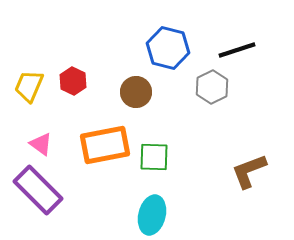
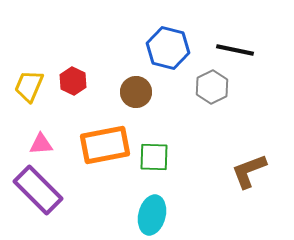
black line: moved 2 px left; rotated 30 degrees clockwise
pink triangle: rotated 40 degrees counterclockwise
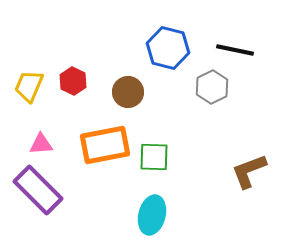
brown circle: moved 8 px left
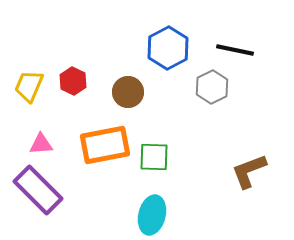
blue hexagon: rotated 18 degrees clockwise
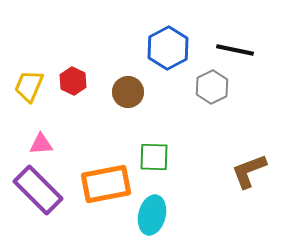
orange rectangle: moved 1 px right, 39 px down
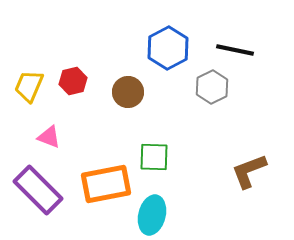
red hexagon: rotated 20 degrees clockwise
pink triangle: moved 8 px right, 7 px up; rotated 25 degrees clockwise
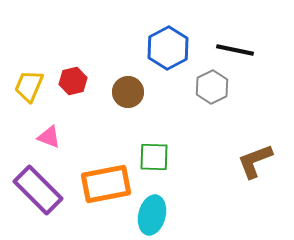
brown L-shape: moved 6 px right, 10 px up
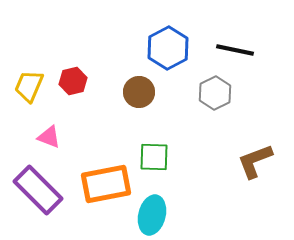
gray hexagon: moved 3 px right, 6 px down
brown circle: moved 11 px right
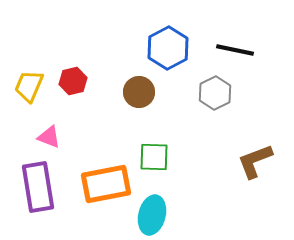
purple rectangle: moved 3 px up; rotated 36 degrees clockwise
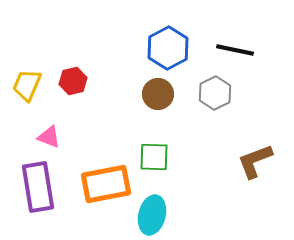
yellow trapezoid: moved 2 px left, 1 px up
brown circle: moved 19 px right, 2 px down
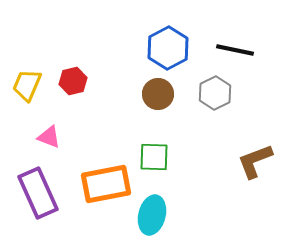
purple rectangle: moved 6 px down; rotated 15 degrees counterclockwise
